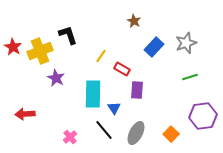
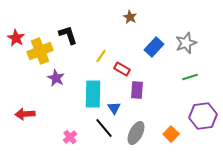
brown star: moved 4 px left, 4 px up
red star: moved 3 px right, 9 px up
black line: moved 2 px up
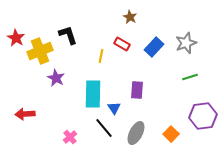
yellow line: rotated 24 degrees counterclockwise
red rectangle: moved 25 px up
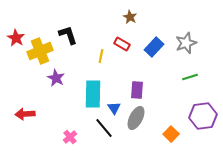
gray ellipse: moved 15 px up
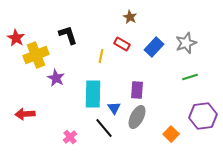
yellow cross: moved 4 px left, 4 px down
gray ellipse: moved 1 px right, 1 px up
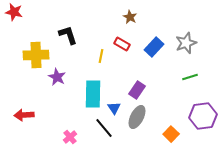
red star: moved 2 px left, 26 px up; rotated 18 degrees counterclockwise
yellow cross: rotated 20 degrees clockwise
purple star: moved 1 px right, 1 px up
purple rectangle: rotated 30 degrees clockwise
red arrow: moved 1 px left, 1 px down
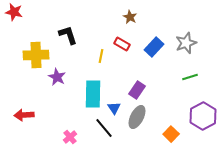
purple hexagon: rotated 20 degrees counterclockwise
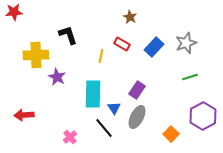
red star: rotated 18 degrees counterclockwise
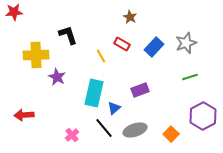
yellow line: rotated 40 degrees counterclockwise
purple rectangle: moved 3 px right; rotated 36 degrees clockwise
cyan rectangle: moved 1 px right, 1 px up; rotated 12 degrees clockwise
blue triangle: rotated 24 degrees clockwise
gray ellipse: moved 2 px left, 13 px down; rotated 45 degrees clockwise
pink cross: moved 2 px right, 2 px up
